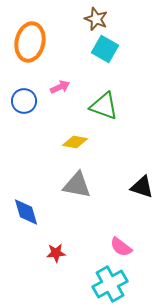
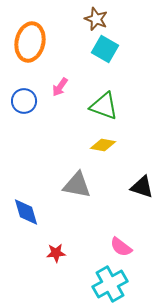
pink arrow: rotated 150 degrees clockwise
yellow diamond: moved 28 px right, 3 px down
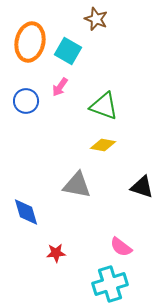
cyan square: moved 37 px left, 2 px down
blue circle: moved 2 px right
cyan cross: rotated 12 degrees clockwise
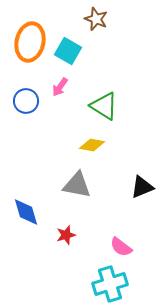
green triangle: rotated 12 degrees clockwise
yellow diamond: moved 11 px left
black triangle: rotated 40 degrees counterclockwise
red star: moved 10 px right, 18 px up; rotated 12 degrees counterclockwise
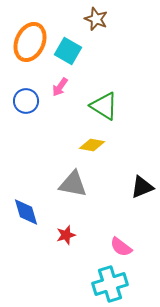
orange ellipse: rotated 12 degrees clockwise
gray triangle: moved 4 px left, 1 px up
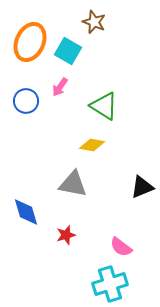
brown star: moved 2 px left, 3 px down
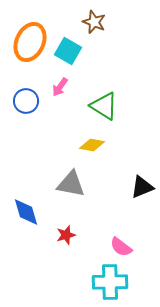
gray triangle: moved 2 px left
cyan cross: moved 2 px up; rotated 16 degrees clockwise
